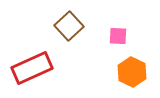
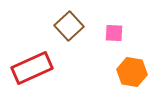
pink square: moved 4 px left, 3 px up
orange hexagon: rotated 16 degrees counterclockwise
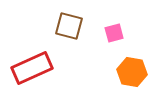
brown square: rotated 32 degrees counterclockwise
pink square: rotated 18 degrees counterclockwise
